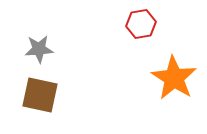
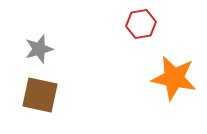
gray star: rotated 12 degrees counterclockwise
orange star: rotated 21 degrees counterclockwise
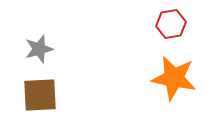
red hexagon: moved 30 px right
brown square: rotated 15 degrees counterclockwise
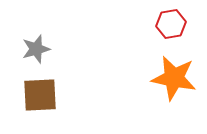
gray star: moved 3 px left
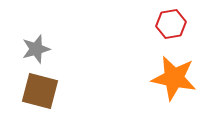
brown square: moved 4 px up; rotated 18 degrees clockwise
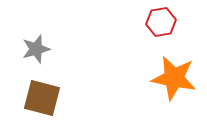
red hexagon: moved 10 px left, 2 px up
brown square: moved 2 px right, 7 px down
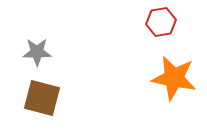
gray star: moved 1 px right, 3 px down; rotated 16 degrees clockwise
